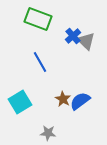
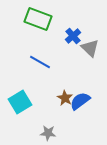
gray triangle: moved 4 px right, 7 px down
blue line: rotated 30 degrees counterclockwise
brown star: moved 2 px right, 1 px up
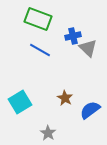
blue cross: rotated 28 degrees clockwise
gray triangle: moved 2 px left
blue line: moved 12 px up
blue semicircle: moved 10 px right, 9 px down
gray star: rotated 28 degrees clockwise
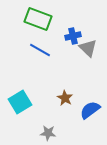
gray star: rotated 28 degrees counterclockwise
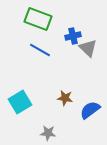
brown star: rotated 21 degrees counterclockwise
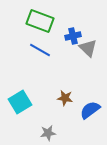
green rectangle: moved 2 px right, 2 px down
gray star: rotated 14 degrees counterclockwise
